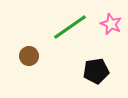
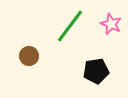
green line: moved 1 px up; rotated 18 degrees counterclockwise
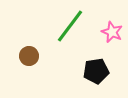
pink star: moved 1 px right, 8 px down
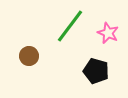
pink star: moved 4 px left, 1 px down
black pentagon: rotated 25 degrees clockwise
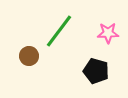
green line: moved 11 px left, 5 px down
pink star: rotated 25 degrees counterclockwise
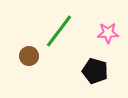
black pentagon: moved 1 px left
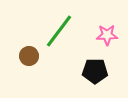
pink star: moved 1 px left, 2 px down
black pentagon: rotated 15 degrees counterclockwise
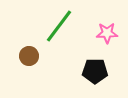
green line: moved 5 px up
pink star: moved 2 px up
